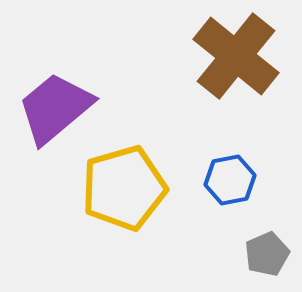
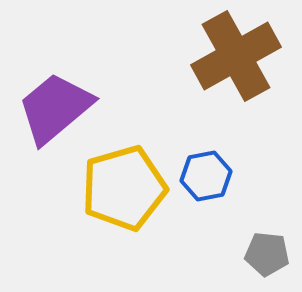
brown cross: rotated 22 degrees clockwise
blue hexagon: moved 24 px left, 4 px up
gray pentagon: rotated 30 degrees clockwise
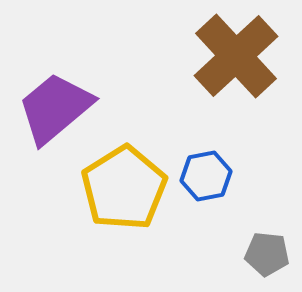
brown cross: rotated 14 degrees counterclockwise
yellow pentagon: rotated 16 degrees counterclockwise
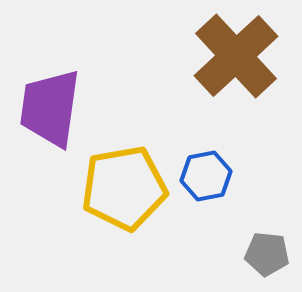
purple trapezoid: moved 5 px left; rotated 42 degrees counterclockwise
yellow pentagon: rotated 22 degrees clockwise
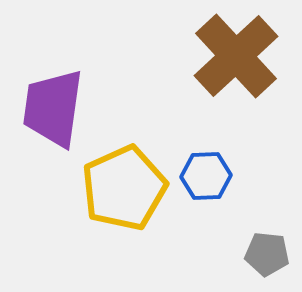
purple trapezoid: moved 3 px right
blue hexagon: rotated 9 degrees clockwise
yellow pentagon: rotated 14 degrees counterclockwise
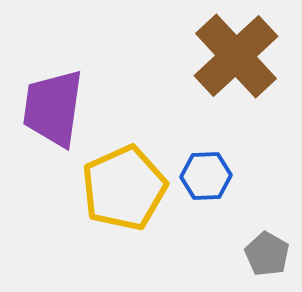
gray pentagon: rotated 24 degrees clockwise
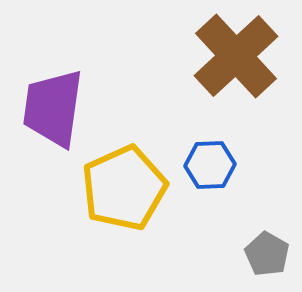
blue hexagon: moved 4 px right, 11 px up
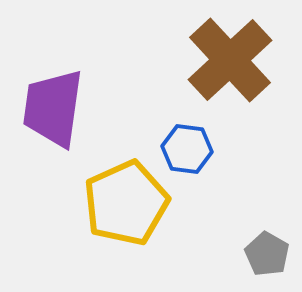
brown cross: moved 6 px left, 4 px down
blue hexagon: moved 23 px left, 16 px up; rotated 9 degrees clockwise
yellow pentagon: moved 2 px right, 15 px down
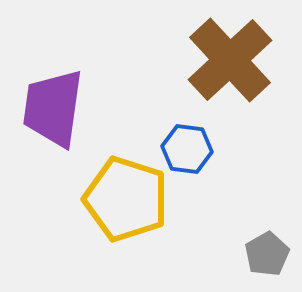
yellow pentagon: moved 4 px up; rotated 30 degrees counterclockwise
gray pentagon: rotated 12 degrees clockwise
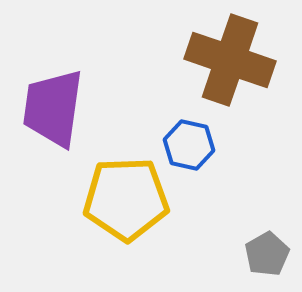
brown cross: rotated 28 degrees counterclockwise
blue hexagon: moved 2 px right, 4 px up; rotated 6 degrees clockwise
yellow pentagon: rotated 20 degrees counterclockwise
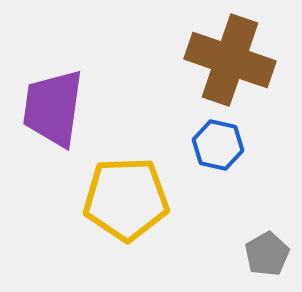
blue hexagon: moved 29 px right
